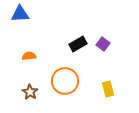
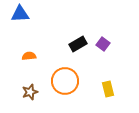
brown star: rotated 21 degrees clockwise
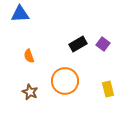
orange semicircle: rotated 104 degrees counterclockwise
brown star: rotated 28 degrees counterclockwise
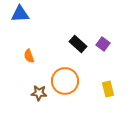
black rectangle: rotated 72 degrees clockwise
brown star: moved 9 px right, 1 px down; rotated 21 degrees counterclockwise
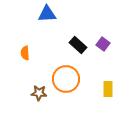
blue triangle: moved 27 px right
black rectangle: moved 1 px down
orange semicircle: moved 4 px left, 3 px up; rotated 16 degrees clockwise
orange circle: moved 1 px right, 2 px up
yellow rectangle: rotated 14 degrees clockwise
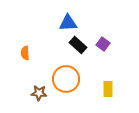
blue triangle: moved 21 px right, 9 px down
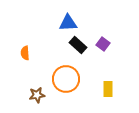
brown star: moved 2 px left, 2 px down; rotated 14 degrees counterclockwise
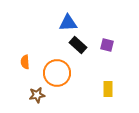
purple square: moved 4 px right, 1 px down; rotated 24 degrees counterclockwise
orange semicircle: moved 9 px down
orange circle: moved 9 px left, 6 px up
